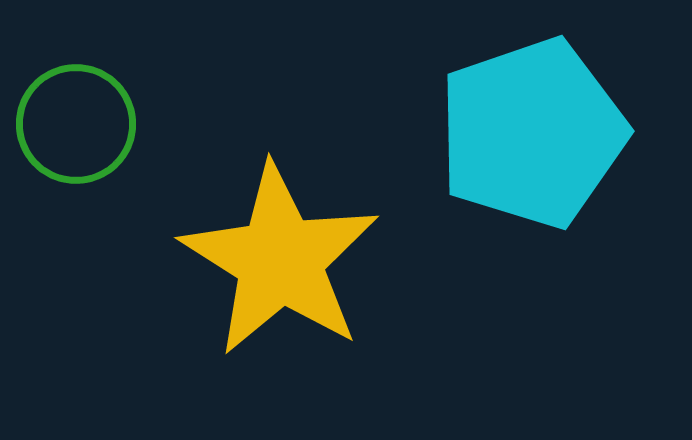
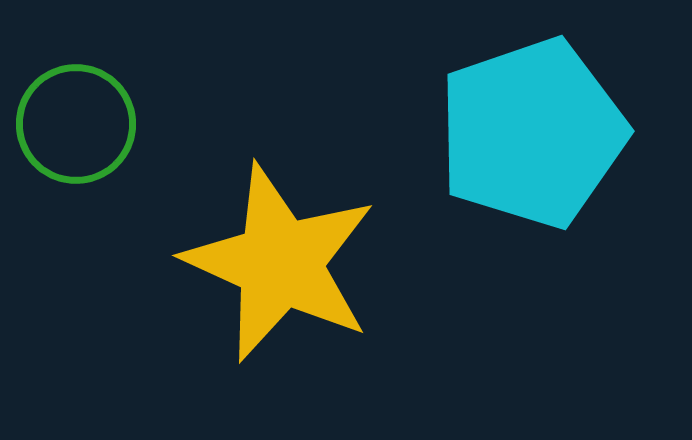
yellow star: moved 3 px down; rotated 8 degrees counterclockwise
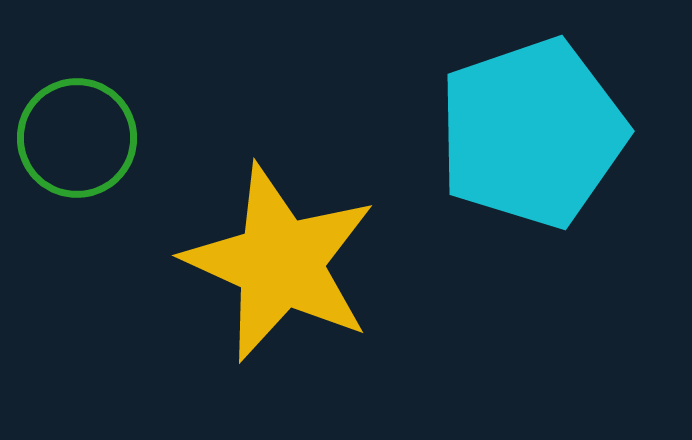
green circle: moved 1 px right, 14 px down
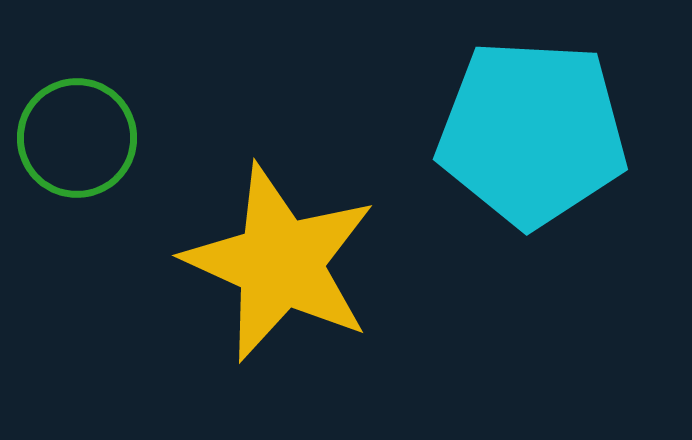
cyan pentagon: rotated 22 degrees clockwise
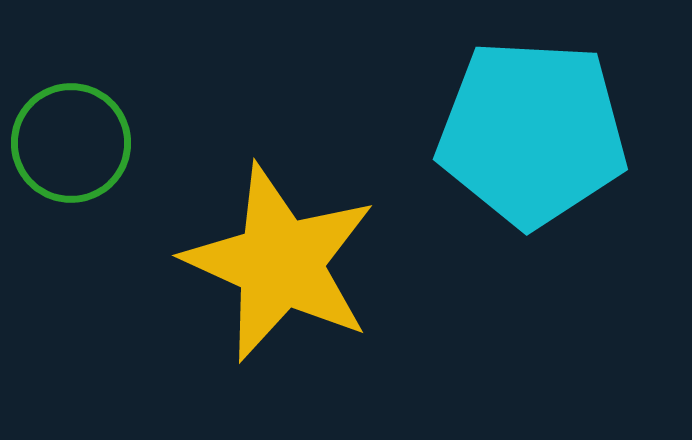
green circle: moved 6 px left, 5 px down
